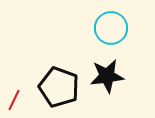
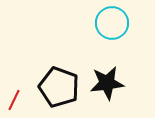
cyan circle: moved 1 px right, 5 px up
black star: moved 7 px down
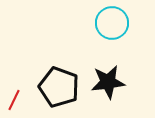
black star: moved 1 px right, 1 px up
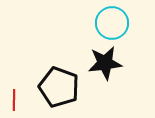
black star: moved 3 px left, 19 px up
red line: rotated 25 degrees counterclockwise
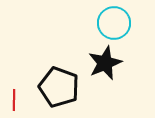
cyan circle: moved 2 px right
black star: rotated 16 degrees counterclockwise
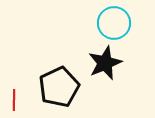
black pentagon: rotated 27 degrees clockwise
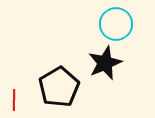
cyan circle: moved 2 px right, 1 px down
black pentagon: rotated 6 degrees counterclockwise
